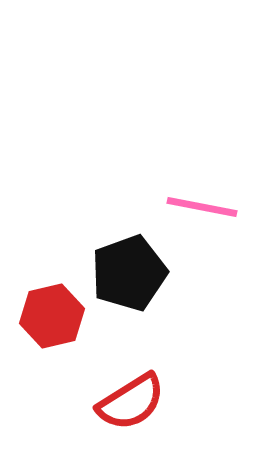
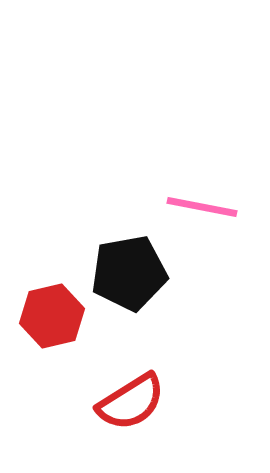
black pentagon: rotated 10 degrees clockwise
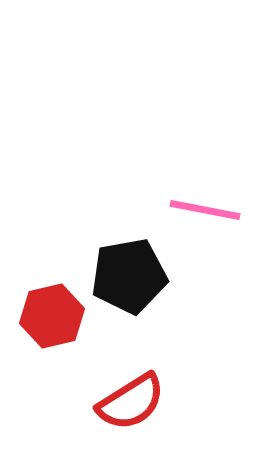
pink line: moved 3 px right, 3 px down
black pentagon: moved 3 px down
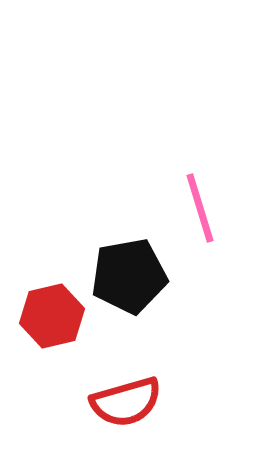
pink line: moved 5 px left, 2 px up; rotated 62 degrees clockwise
red semicircle: moved 5 px left; rotated 16 degrees clockwise
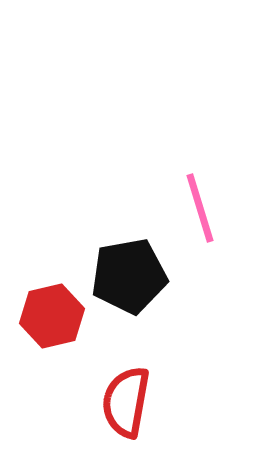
red semicircle: rotated 116 degrees clockwise
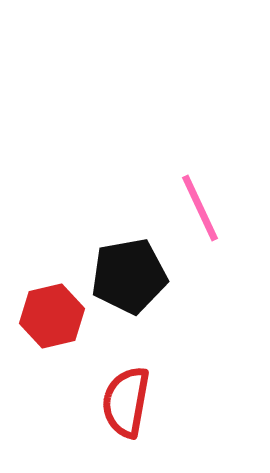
pink line: rotated 8 degrees counterclockwise
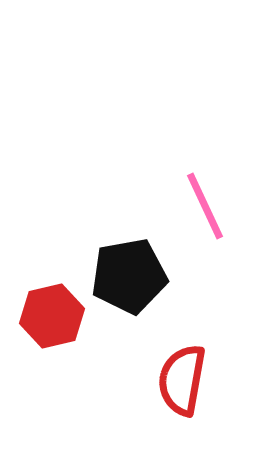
pink line: moved 5 px right, 2 px up
red semicircle: moved 56 px right, 22 px up
